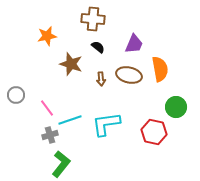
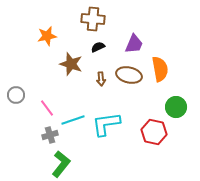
black semicircle: rotated 64 degrees counterclockwise
cyan line: moved 3 px right
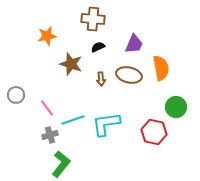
orange semicircle: moved 1 px right, 1 px up
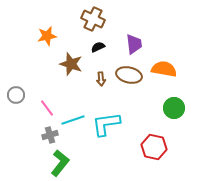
brown cross: rotated 20 degrees clockwise
purple trapezoid: rotated 30 degrees counterclockwise
orange semicircle: moved 3 px right, 1 px down; rotated 70 degrees counterclockwise
green circle: moved 2 px left, 1 px down
red hexagon: moved 15 px down
green L-shape: moved 1 px left, 1 px up
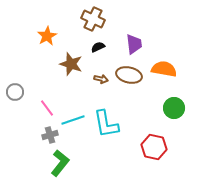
orange star: rotated 18 degrees counterclockwise
brown arrow: rotated 72 degrees counterclockwise
gray circle: moved 1 px left, 3 px up
cyan L-shape: rotated 92 degrees counterclockwise
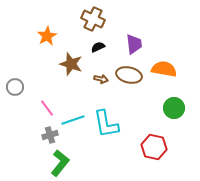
gray circle: moved 5 px up
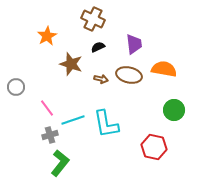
gray circle: moved 1 px right
green circle: moved 2 px down
